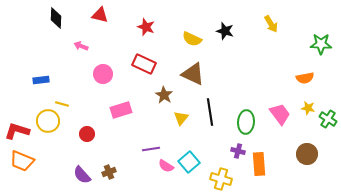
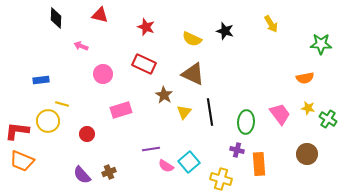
yellow triangle: moved 3 px right, 6 px up
red L-shape: rotated 10 degrees counterclockwise
purple cross: moved 1 px left, 1 px up
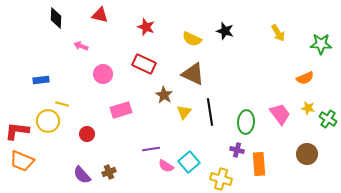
yellow arrow: moved 7 px right, 9 px down
orange semicircle: rotated 12 degrees counterclockwise
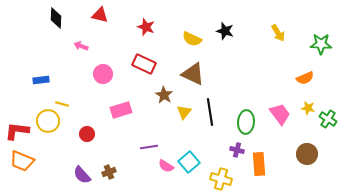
purple line: moved 2 px left, 2 px up
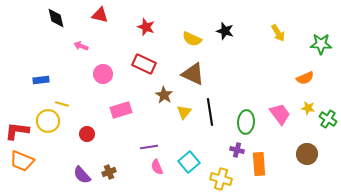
black diamond: rotated 15 degrees counterclockwise
pink semicircle: moved 9 px left, 1 px down; rotated 35 degrees clockwise
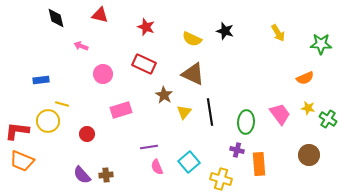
brown circle: moved 2 px right, 1 px down
brown cross: moved 3 px left, 3 px down; rotated 16 degrees clockwise
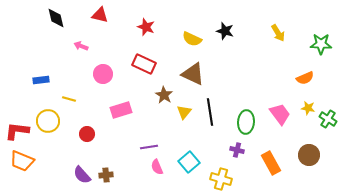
yellow line: moved 7 px right, 5 px up
orange rectangle: moved 12 px right, 1 px up; rotated 25 degrees counterclockwise
